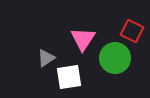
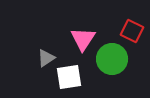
green circle: moved 3 px left, 1 px down
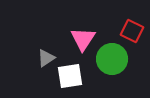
white square: moved 1 px right, 1 px up
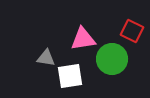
pink triangle: rotated 48 degrees clockwise
gray triangle: rotated 42 degrees clockwise
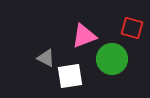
red square: moved 3 px up; rotated 10 degrees counterclockwise
pink triangle: moved 1 px right, 3 px up; rotated 12 degrees counterclockwise
gray triangle: rotated 18 degrees clockwise
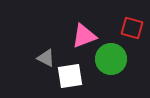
green circle: moved 1 px left
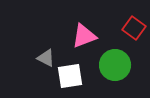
red square: moved 2 px right; rotated 20 degrees clockwise
green circle: moved 4 px right, 6 px down
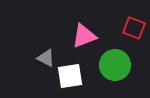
red square: rotated 15 degrees counterclockwise
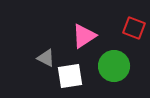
pink triangle: rotated 12 degrees counterclockwise
green circle: moved 1 px left, 1 px down
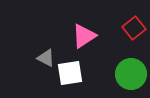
red square: rotated 30 degrees clockwise
green circle: moved 17 px right, 8 px down
white square: moved 3 px up
